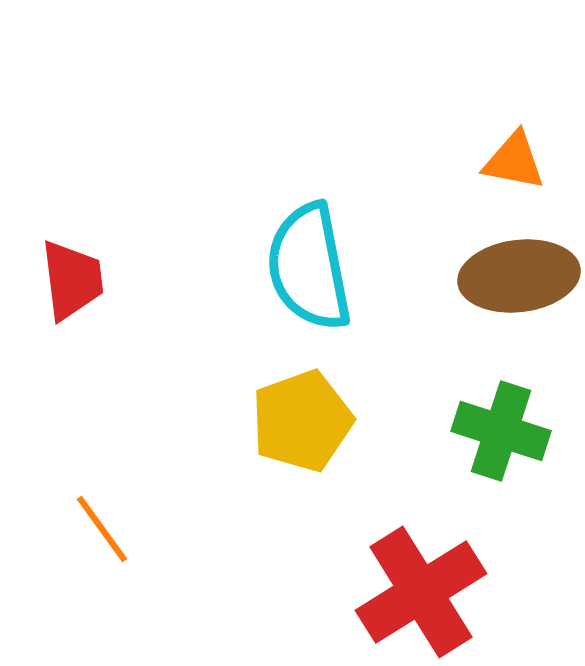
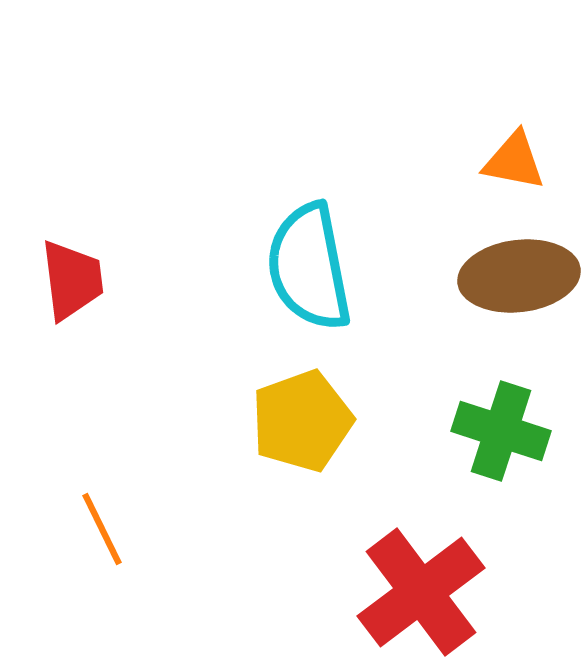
orange line: rotated 10 degrees clockwise
red cross: rotated 5 degrees counterclockwise
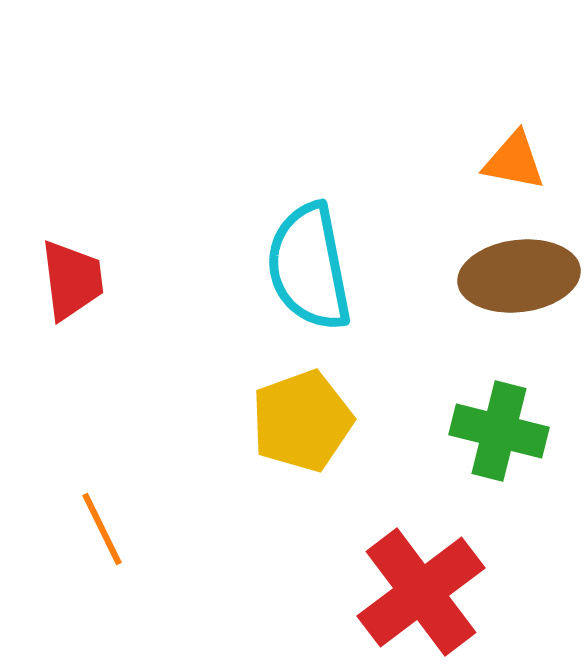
green cross: moved 2 px left; rotated 4 degrees counterclockwise
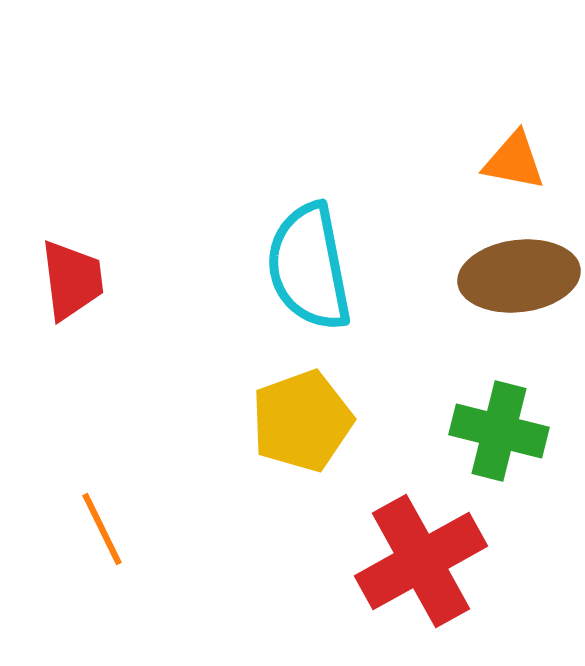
red cross: moved 31 px up; rotated 8 degrees clockwise
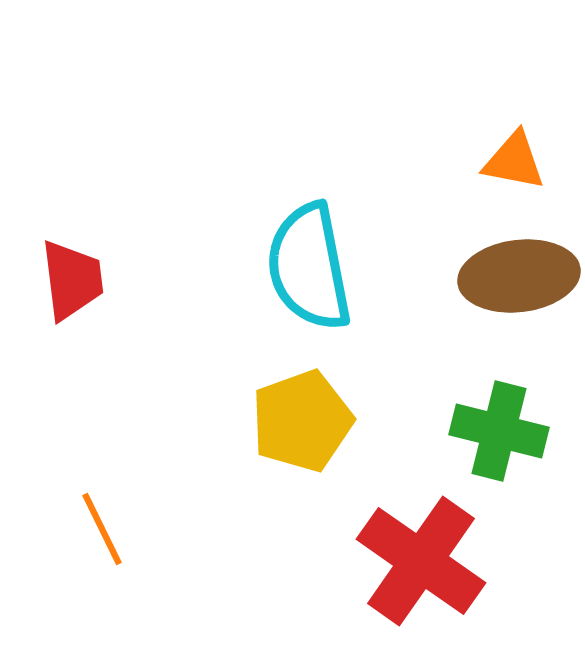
red cross: rotated 26 degrees counterclockwise
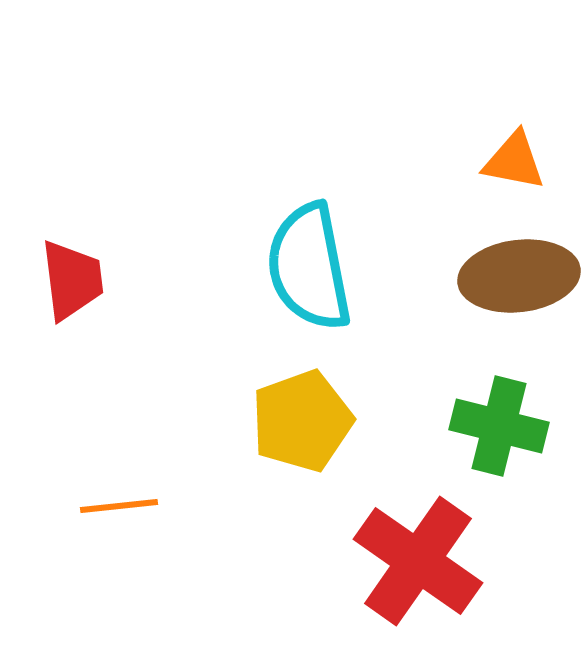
green cross: moved 5 px up
orange line: moved 17 px right, 23 px up; rotated 70 degrees counterclockwise
red cross: moved 3 px left
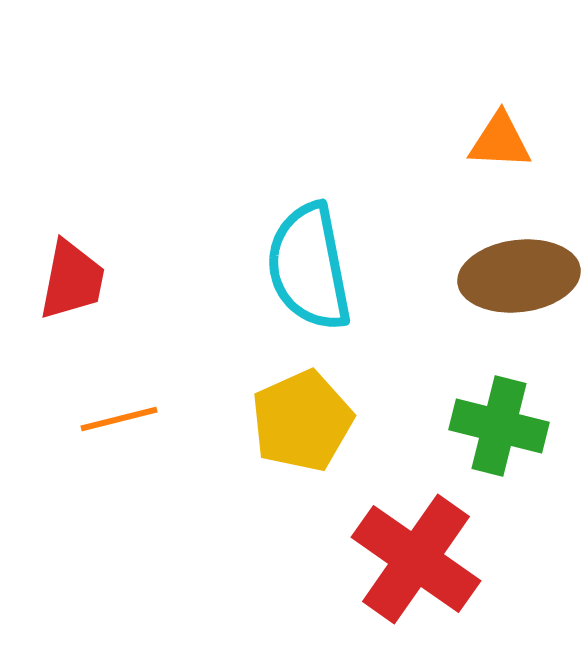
orange triangle: moved 14 px left, 20 px up; rotated 8 degrees counterclockwise
red trapezoid: rotated 18 degrees clockwise
yellow pentagon: rotated 4 degrees counterclockwise
orange line: moved 87 px up; rotated 8 degrees counterclockwise
red cross: moved 2 px left, 2 px up
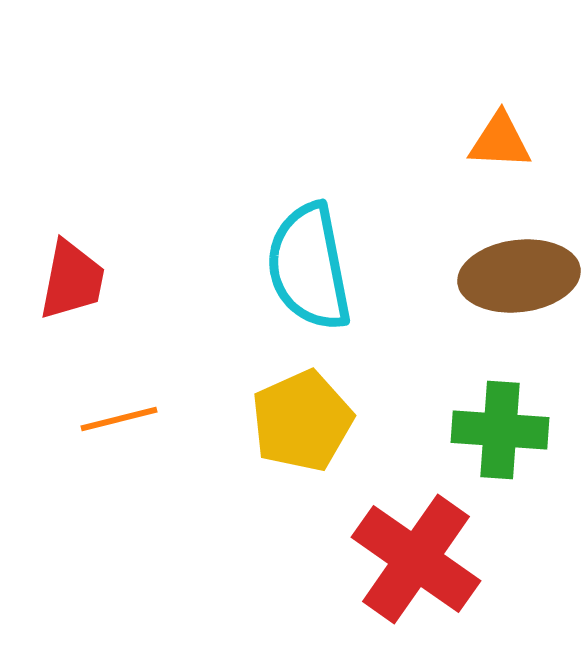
green cross: moved 1 px right, 4 px down; rotated 10 degrees counterclockwise
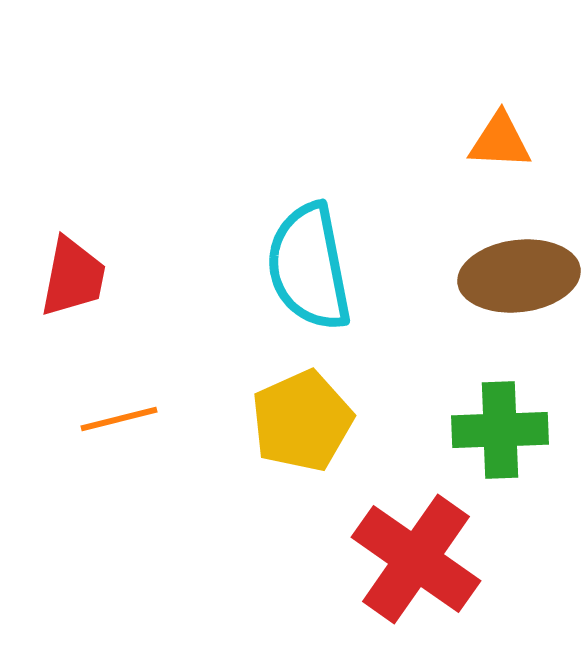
red trapezoid: moved 1 px right, 3 px up
green cross: rotated 6 degrees counterclockwise
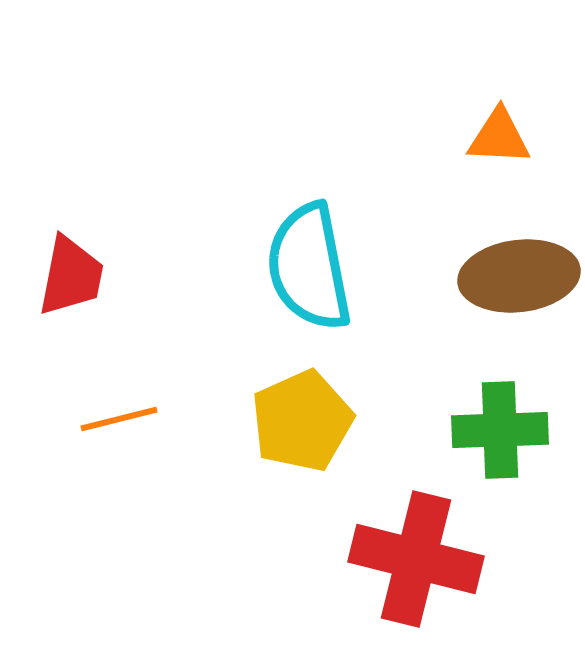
orange triangle: moved 1 px left, 4 px up
red trapezoid: moved 2 px left, 1 px up
red cross: rotated 21 degrees counterclockwise
